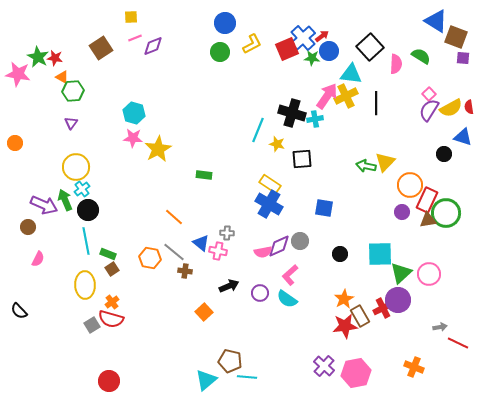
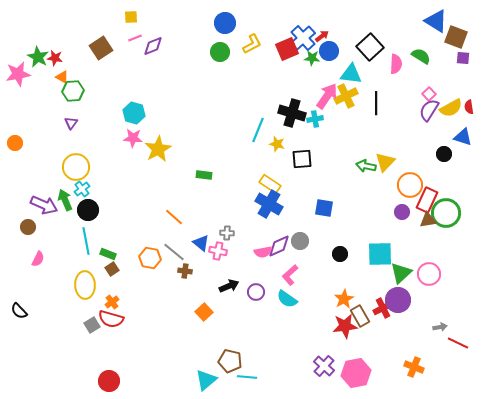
pink star at (18, 74): rotated 20 degrees counterclockwise
purple circle at (260, 293): moved 4 px left, 1 px up
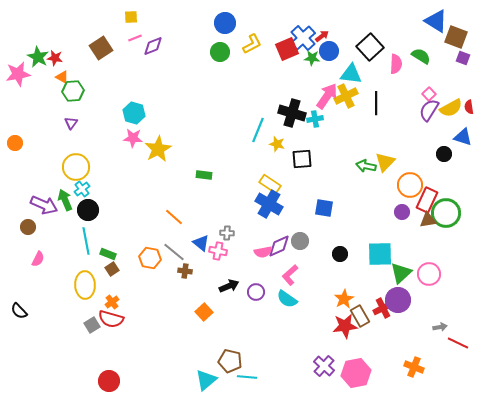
purple square at (463, 58): rotated 16 degrees clockwise
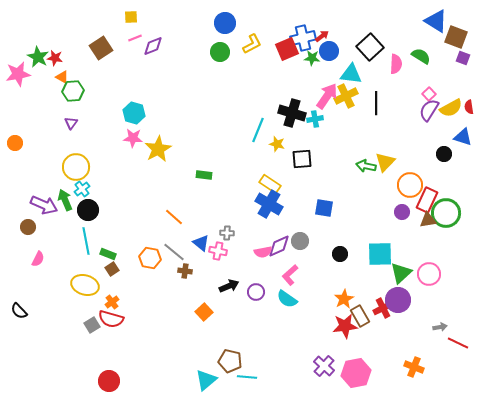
blue cross at (303, 38): rotated 30 degrees clockwise
yellow ellipse at (85, 285): rotated 72 degrees counterclockwise
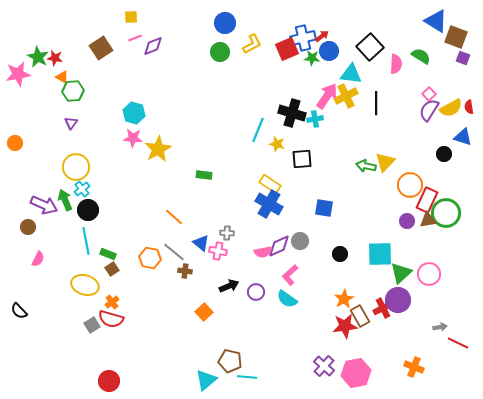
purple circle at (402, 212): moved 5 px right, 9 px down
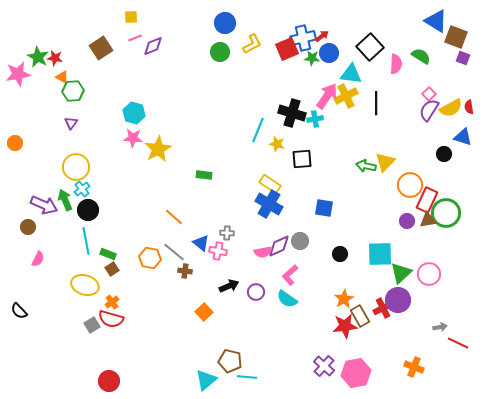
blue circle at (329, 51): moved 2 px down
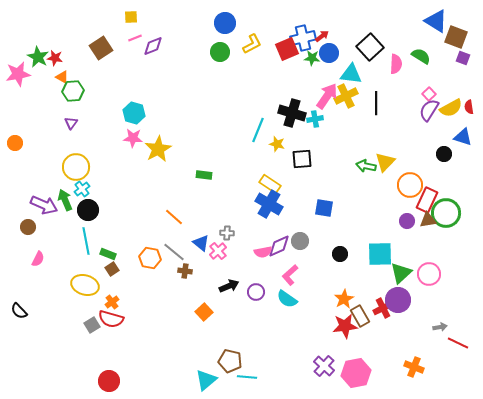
pink cross at (218, 251): rotated 36 degrees clockwise
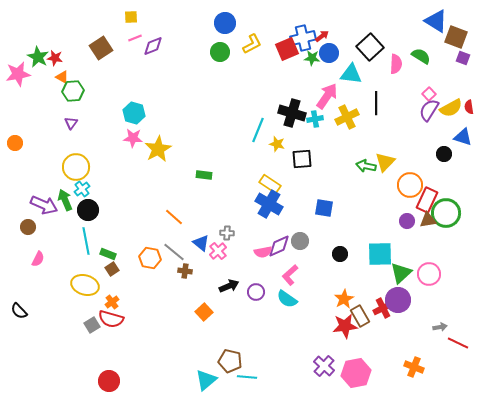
yellow cross at (346, 96): moved 1 px right, 21 px down
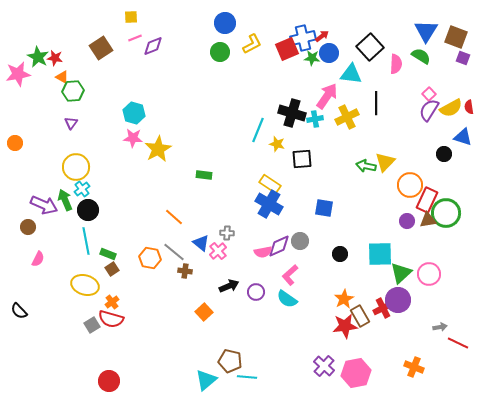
blue triangle at (436, 21): moved 10 px left, 10 px down; rotated 30 degrees clockwise
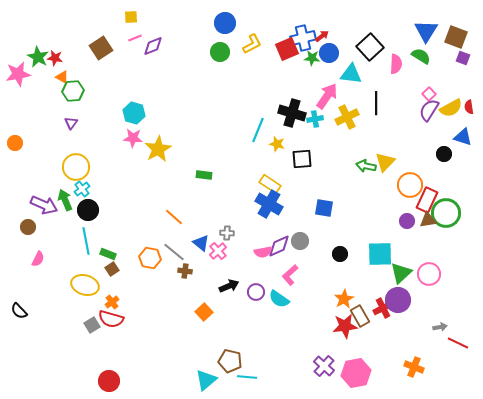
cyan semicircle at (287, 299): moved 8 px left
